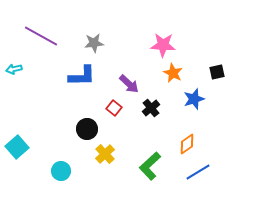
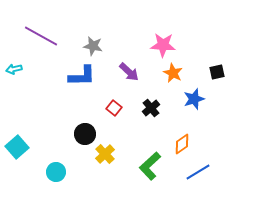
gray star: moved 1 px left, 3 px down; rotated 18 degrees clockwise
purple arrow: moved 12 px up
black circle: moved 2 px left, 5 px down
orange diamond: moved 5 px left
cyan circle: moved 5 px left, 1 px down
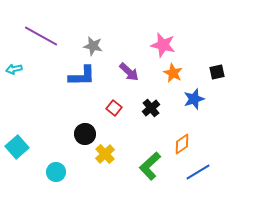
pink star: rotated 10 degrees clockwise
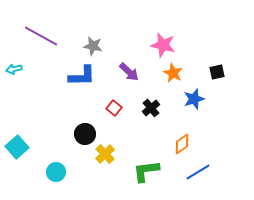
green L-shape: moved 4 px left, 5 px down; rotated 36 degrees clockwise
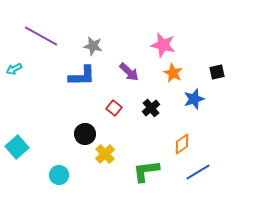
cyan arrow: rotated 14 degrees counterclockwise
cyan circle: moved 3 px right, 3 px down
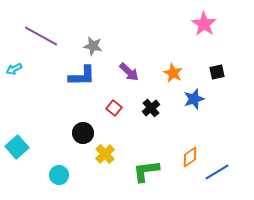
pink star: moved 41 px right, 21 px up; rotated 20 degrees clockwise
black circle: moved 2 px left, 1 px up
orange diamond: moved 8 px right, 13 px down
blue line: moved 19 px right
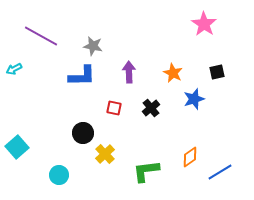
purple arrow: rotated 135 degrees counterclockwise
red square: rotated 28 degrees counterclockwise
blue line: moved 3 px right
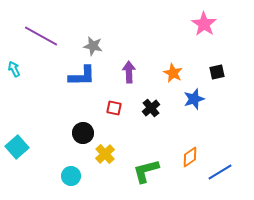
cyan arrow: rotated 91 degrees clockwise
green L-shape: rotated 8 degrees counterclockwise
cyan circle: moved 12 px right, 1 px down
